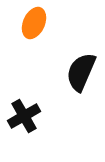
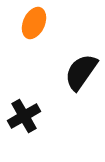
black semicircle: rotated 12 degrees clockwise
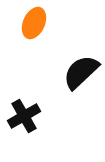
black semicircle: rotated 12 degrees clockwise
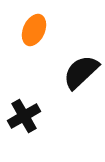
orange ellipse: moved 7 px down
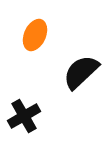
orange ellipse: moved 1 px right, 5 px down
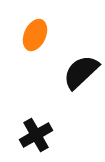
black cross: moved 12 px right, 19 px down
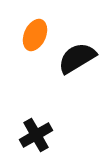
black semicircle: moved 4 px left, 14 px up; rotated 12 degrees clockwise
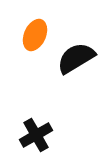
black semicircle: moved 1 px left
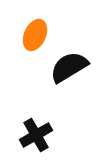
black semicircle: moved 7 px left, 9 px down
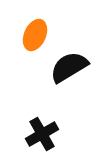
black cross: moved 6 px right, 1 px up
